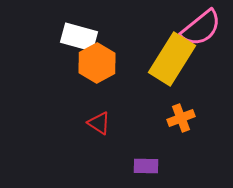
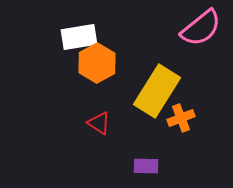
white rectangle: rotated 24 degrees counterclockwise
yellow rectangle: moved 15 px left, 32 px down
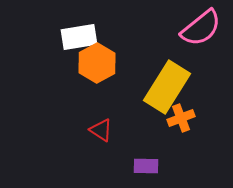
yellow rectangle: moved 10 px right, 4 px up
red triangle: moved 2 px right, 7 px down
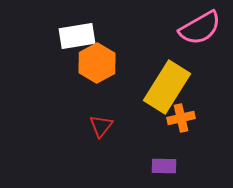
pink semicircle: moved 1 px left; rotated 9 degrees clockwise
white rectangle: moved 2 px left, 1 px up
orange cross: rotated 8 degrees clockwise
red triangle: moved 4 px up; rotated 35 degrees clockwise
purple rectangle: moved 18 px right
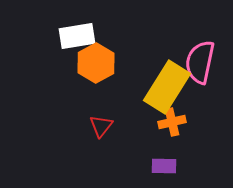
pink semicircle: moved 34 px down; rotated 132 degrees clockwise
orange hexagon: moved 1 px left
orange cross: moved 9 px left, 4 px down
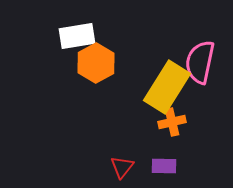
red triangle: moved 21 px right, 41 px down
